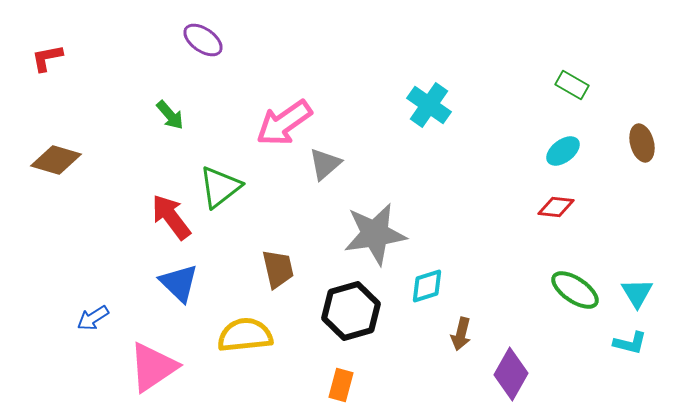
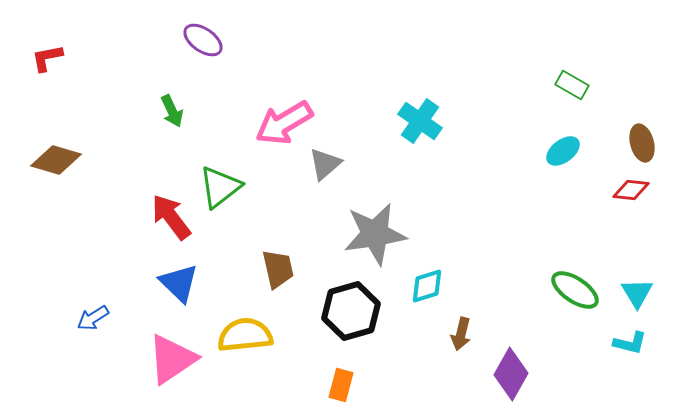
cyan cross: moved 9 px left, 16 px down
green arrow: moved 2 px right, 4 px up; rotated 16 degrees clockwise
pink arrow: rotated 4 degrees clockwise
red diamond: moved 75 px right, 17 px up
pink triangle: moved 19 px right, 8 px up
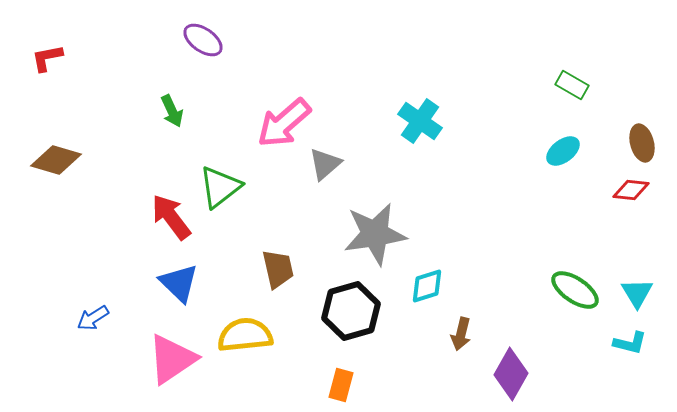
pink arrow: rotated 10 degrees counterclockwise
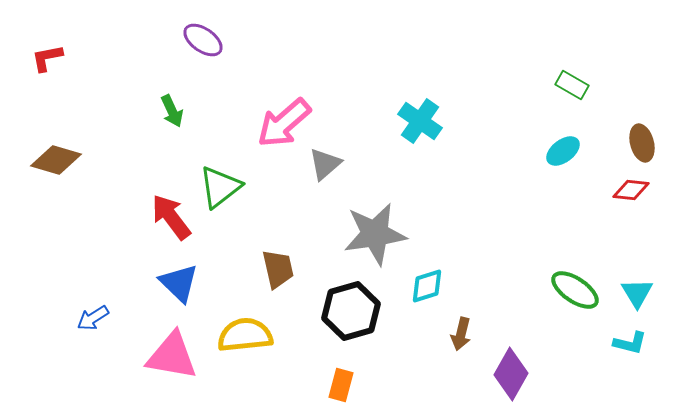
pink triangle: moved 3 px up; rotated 44 degrees clockwise
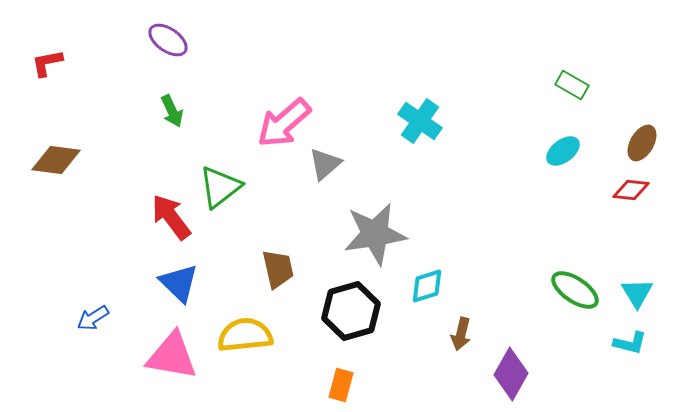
purple ellipse: moved 35 px left
red L-shape: moved 5 px down
brown ellipse: rotated 45 degrees clockwise
brown diamond: rotated 9 degrees counterclockwise
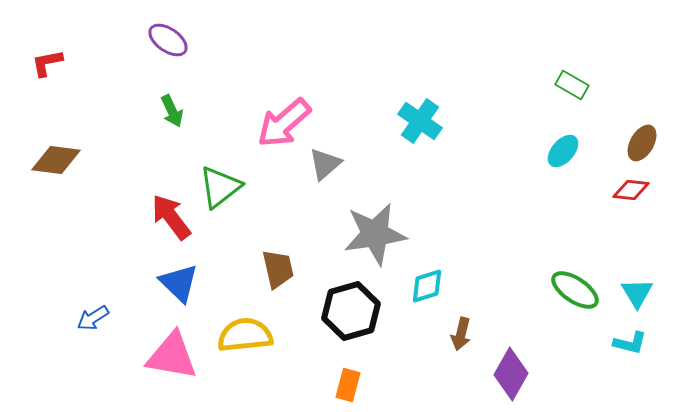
cyan ellipse: rotated 12 degrees counterclockwise
orange rectangle: moved 7 px right
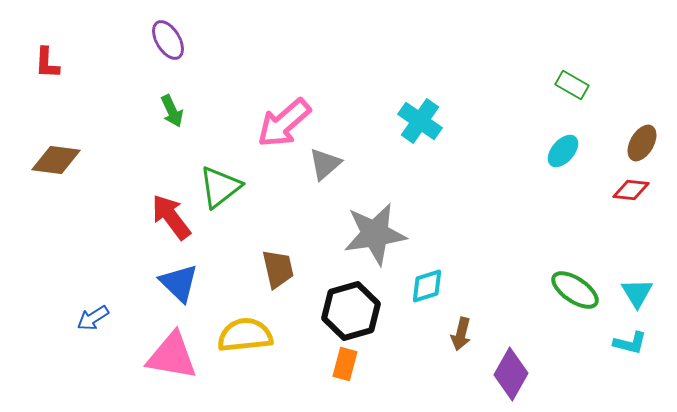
purple ellipse: rotated 24 degrees clockwise
red L-shape: rotated 76 degrees counterclockwise
orange rectangle: moved 3 px left, 21 px up
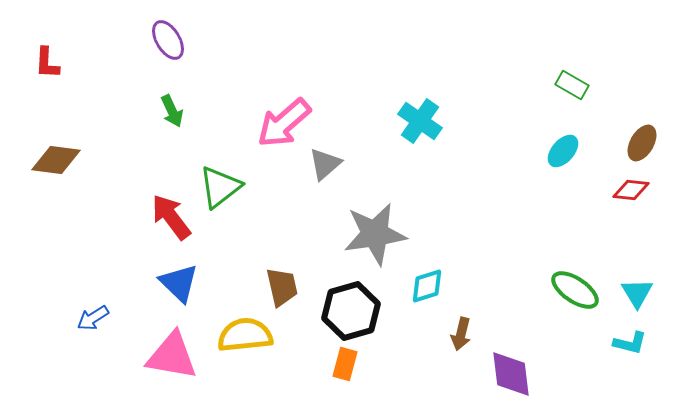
brown trapezoid: moved 4 px right, 18 px down
purple diamond: rotated 36 degrees counterclockwise
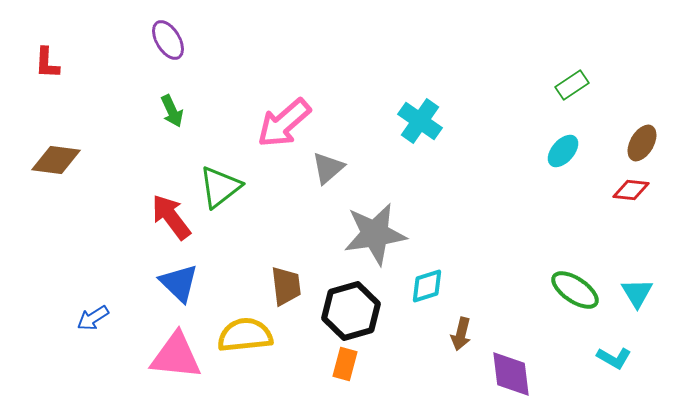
green rectangle: rotated 64 degrees counterclockwise
gray triangle: moved 3 px right, 4 px down
brown trapezoid: moved 4 px right, 1 px up; rotated 6 degrees clockwise
cyan L-shape: moved 16 px left, 15 px down; rotated 16 degrees clockwise
pink triangle: moved 4 px right; rotated 4 degrees counterclockwise
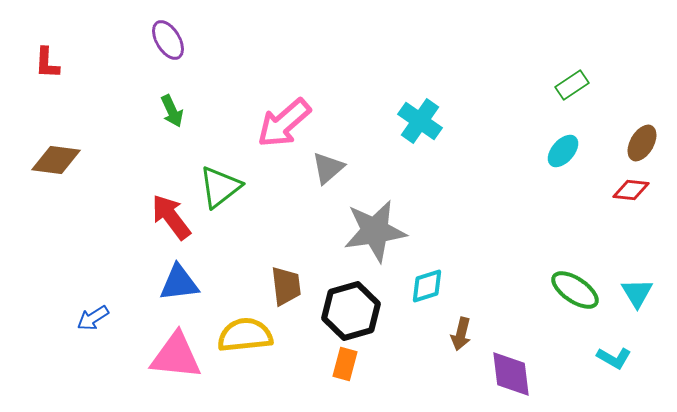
gray star: moved 3 px up
blue triangle: rotated 51 degrees counterclockwise
